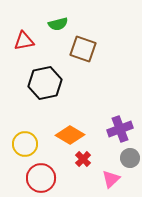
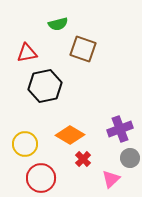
red triangle: moved 3 px right, 12 px down
black hexagon: moved 3 px down
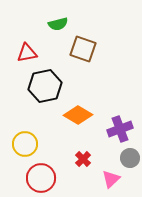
orange diamond: moved 8 px right, 20 px up
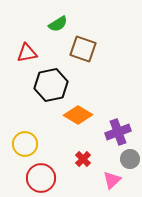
green semicircle: rotated 18 degrees counterclockwise
black hexagon: moved 6 px right, 1 px up
purple cross: moved 2 px left, 3 px down
gray circle: moved 1 px down
pink triangle: moved 1 px right, 1 px down
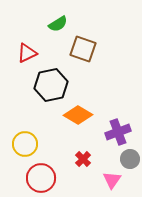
red triangle: rotated 15 degrees counterclockwise
pink triangle: rotated 12 degrees counterclockwise
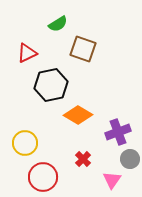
yellow circle: moved 1 px up
red circle: moved 2 px right, 1 px up
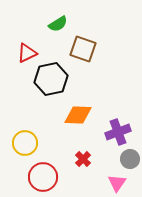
black hexagon: moved 6 px up
orange diamond: rotated 28 degrees counterclockwise
pink triangle: moved 5 px right, 3 px down
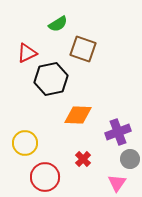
red circle: moved 2 px right
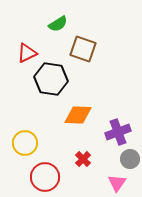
black hexagon: rotated 20 degrees clockwise
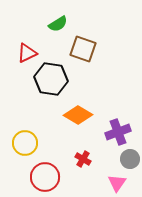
orange diamond: rotated 28 degrees clockwise
red cross: rotated 14 degrees counterclockwise
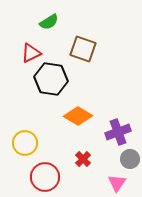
green semicircle: moved 9 px left, 2 px up
red triangle: moved 4 px right
orange diamond: moved 1 px down
red cross: rotated 14 degrees clockwise
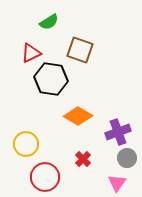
brown square: moved 3 px left, 1 px down
yellow circle: moved 1 px right, 1 px down
gray circle: moved 3 px left, 1 px up
